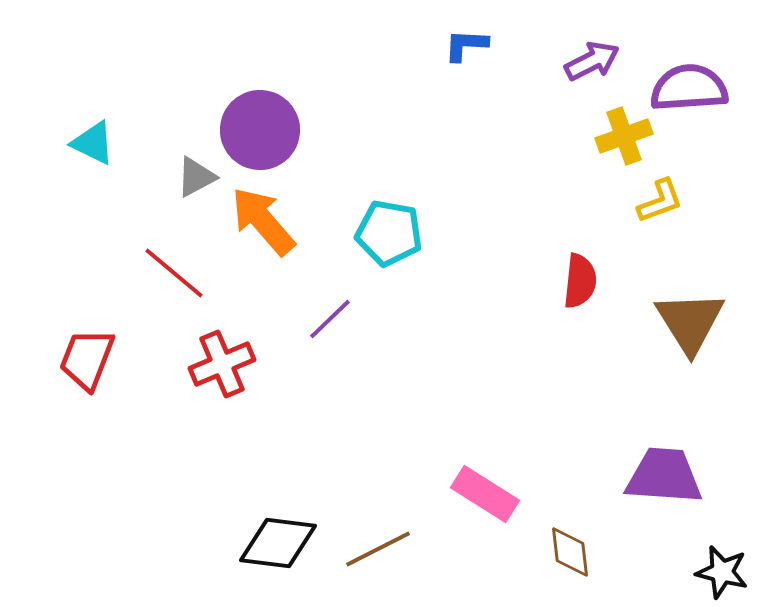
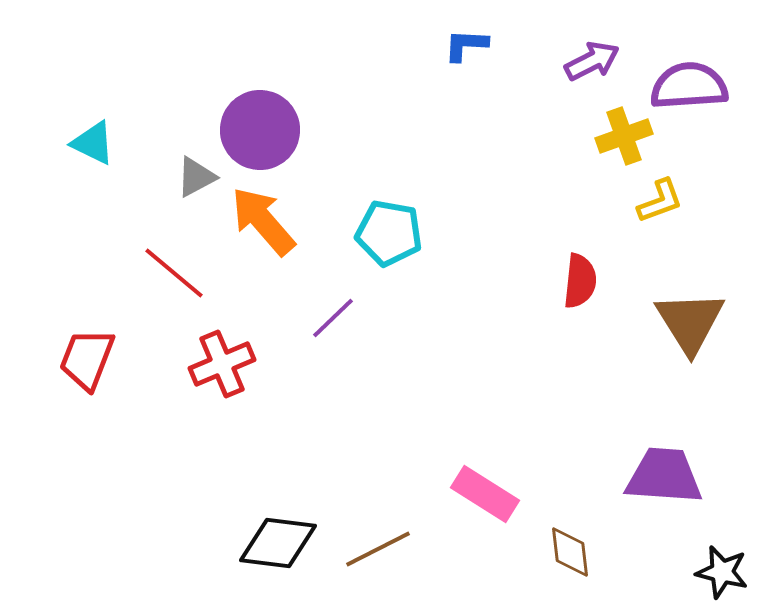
purple semicircle: moved 2 px up
purple line: moved 3 px right, 1 px up
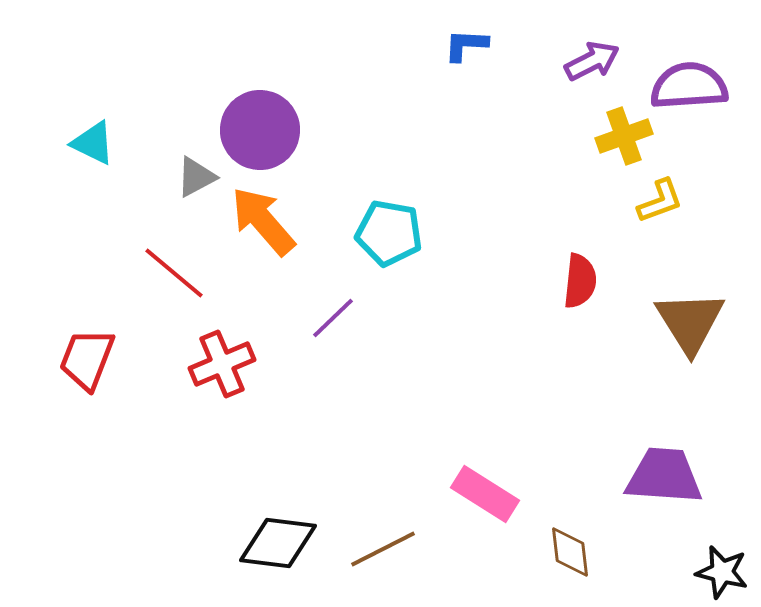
brown line: moved 5 px right
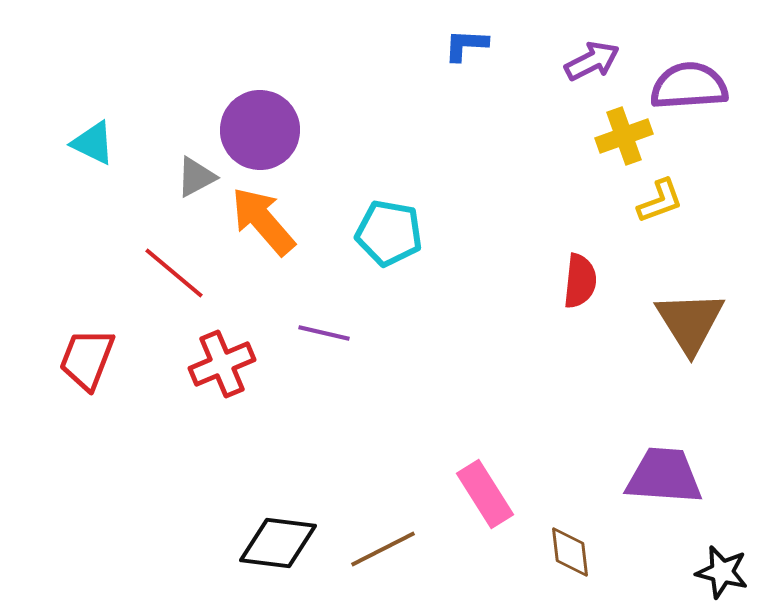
purple line: moved 9 px left, 15 px down; rotated 57 degrees clockwise
pink rectangle: rotated 26 degrees clockwise
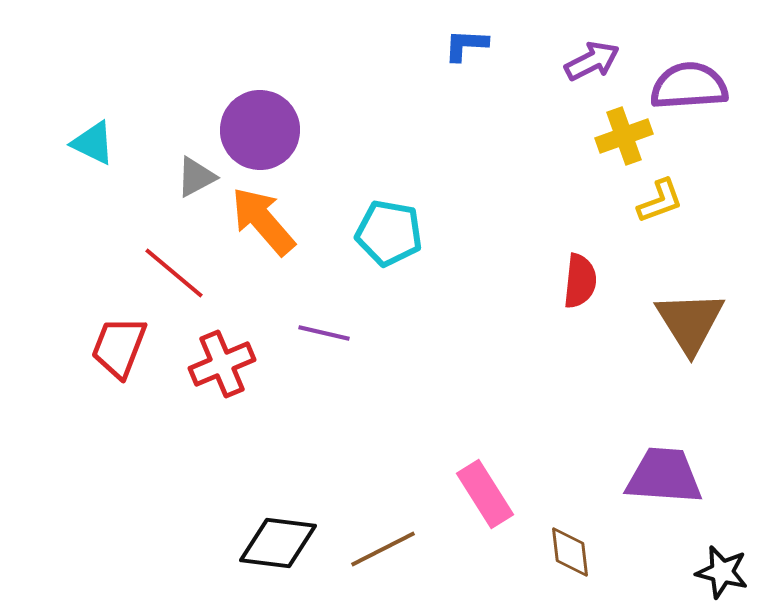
red trapezoid: moved 32 px right, 12 px up
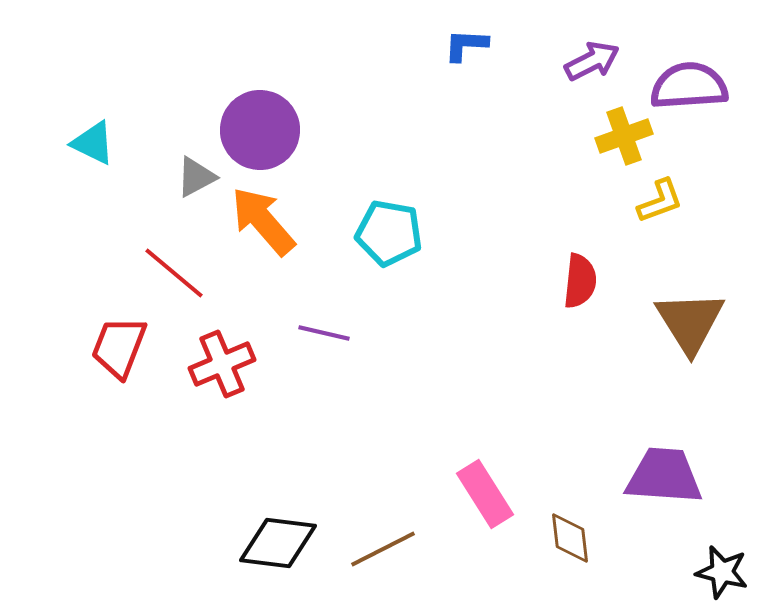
brown diamond: moved 14 px up
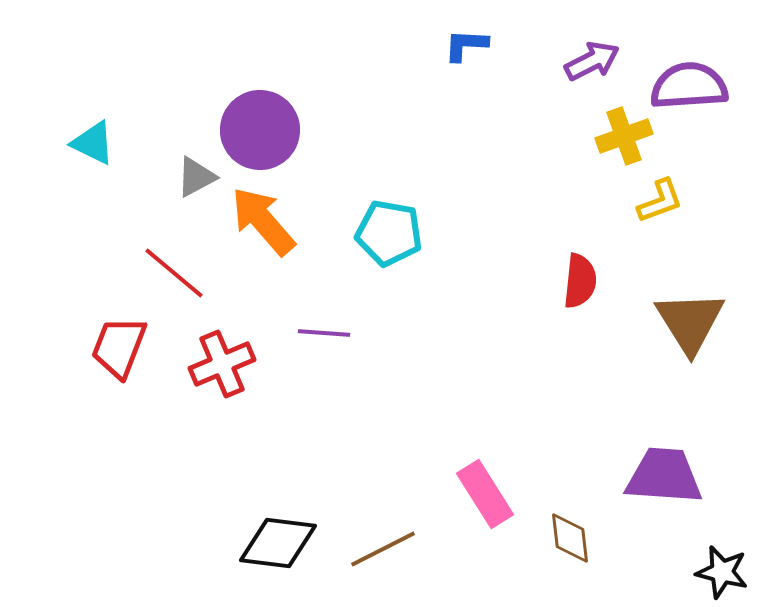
purple line: rotated 9 degrees counterclockwise
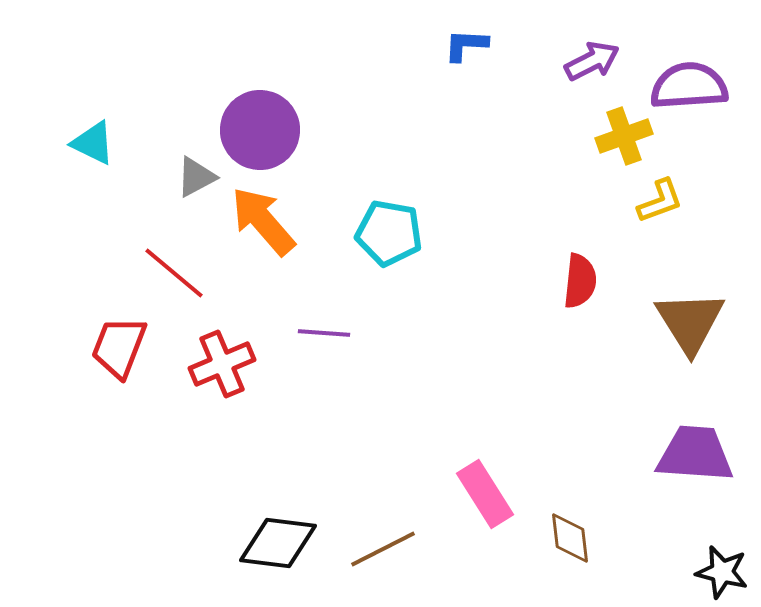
purple trapezoid: moved 31 px right, 22 px up
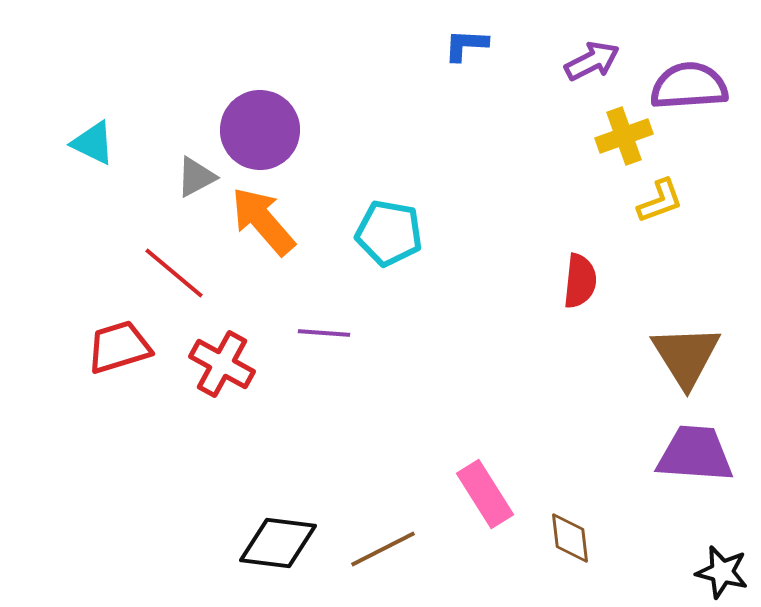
brown triangle: moved 4 px left, 34 px down
red trapezoid: rotated 52 degrees clockwise
red cross: rotated 38 degrees counterclockwise
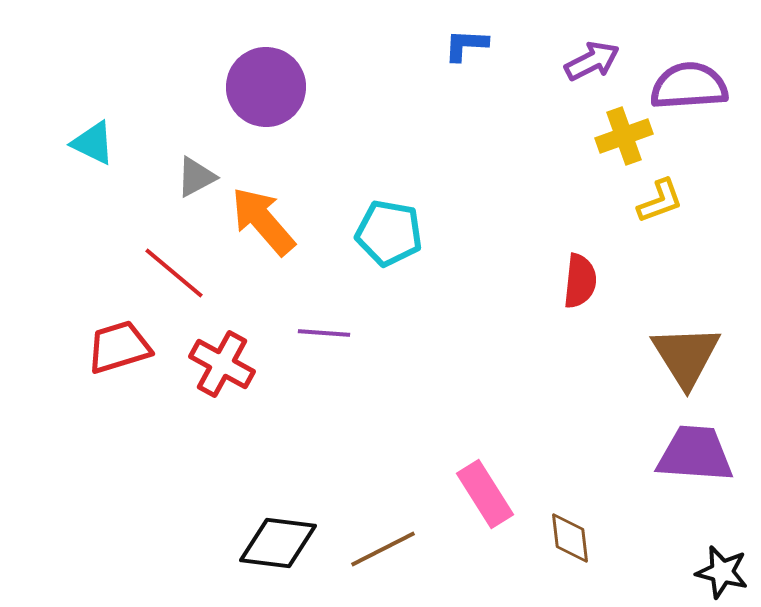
purple circle: moved 6 px right, 43 px up
